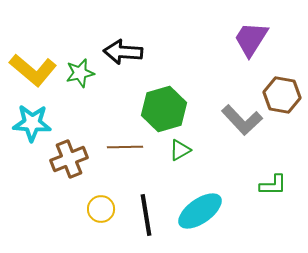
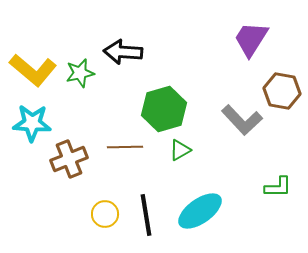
brown hexagon: moved 4 px up
green L-shape: moved 5 px right, 2 px down
yellow circle: moved 4 px right, 5 px down
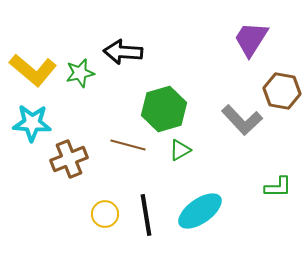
brown line: moved 3 px right, 2 px up; rotated 16 degrees clockwise
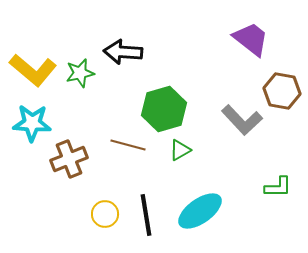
purple trapezoid: rotated 96 degrees clockwise
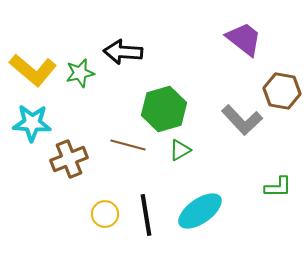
purple trapezoid: moved 7 px left
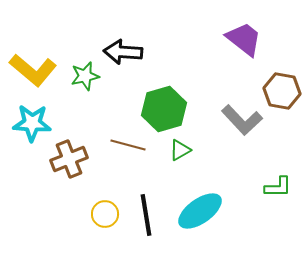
green star: moved 5 px right, 3 px down
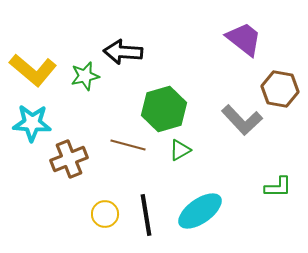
brown hexagon: moved 2 px left, 2 px up
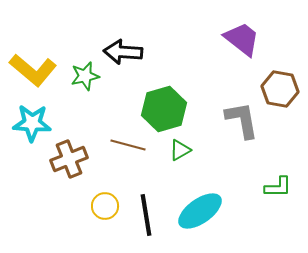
purple trapezoid: moved 2 px left
gray L-shape: rotated 147 degrees counterclockwise
yellow circle: moved 8 px up
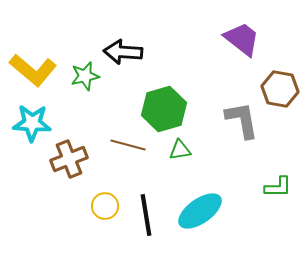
green triangle: rotated 20 degrees clockwise
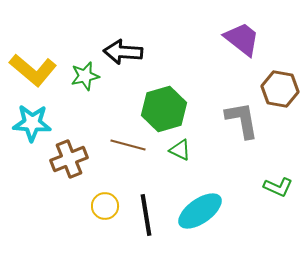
green triangle: rotated 35 degrees clockwise
green L-shape: rotated 24 degrees clockwise
